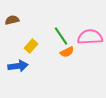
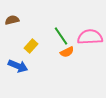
blue arrow: rotated 30 degrees clockwise
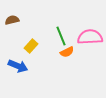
green line: rotated 12 degrees clockwise
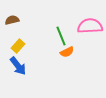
pink semicircle: moved 11 px up
yellow rectangle: moved 13 px left
blue arrow: rotated 30 degrees clockwise
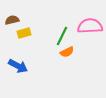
green line: moved 1 px right; rotated 48 degrees clockwise
yellow rectangle: moved 6 px right, 13 px up; rotated 32 degrees clockwise
blue arrow: rotated 24 degrees counterclockwise
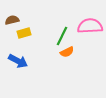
blue arrow: moved 5 px up
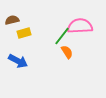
pink semicircle: moved 10 px left
green line: rotated 12 degrees clockwise
orange semicircle: rotated 96 degrees counterclockwise
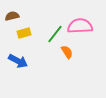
brown semicircle: moved 4 px up
green line: moved 7 px left, 2 px up
